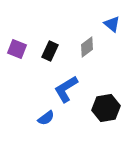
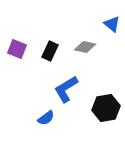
gray diamond: moved 2 px left; rotated 50 degrees clockwise
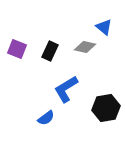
blue triangle: moved 8 px left, 3 px down
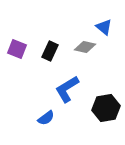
blue L-shape: moved 1 px right
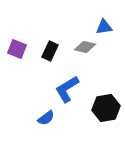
blue triangle: rotated 48 degrees counterclockwise
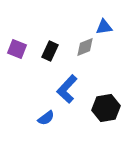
gray diamond: rotated 35 degrees counterclockwise
blue L-shape: rotated 16 degrees counterclockwise
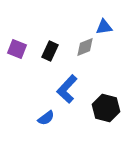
black hexagon: rotated 24 degrees clockwise
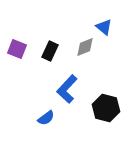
blue triangle: rotated 48 degrees clockwise
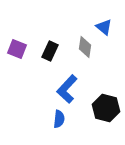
gray diamond: rotated 60 degrees counterclockwise
blue semicircle: moved 13 px right, 1 px down; rotated 48 degrees counterclockwise
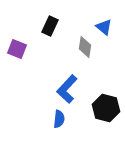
black rectangle: moved 25 px up
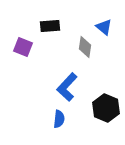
black rectangle: rotated 60 degrees clockwise
purple square: moved 6 px right, 2 px up
blue L-shape: moved 2 px up
black hexagon: rotated 8 degrees clockwise
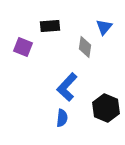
blue triangle: rotated 30 degrees clockwise
blue semicircle: moved 3 px right, 1 px up
